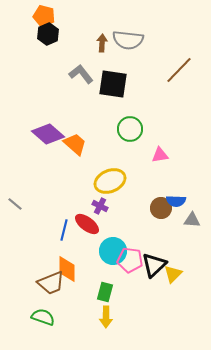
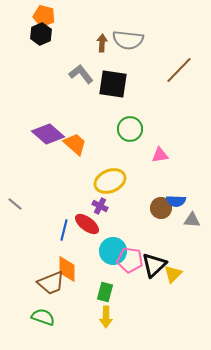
black hexagon: moved 7 px left
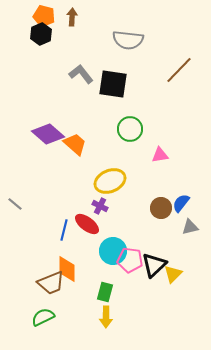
brown arrow: moved 30 px left, 26 px up
blue semicircle: moved 5 px right, 2 px down; rotated 126 degrees clockwise
gray triangle: moved 2 px left, 7 px down; rotated 18 degrees counterclockwise
green semicircle: rotated 45 degrees counterclockwise
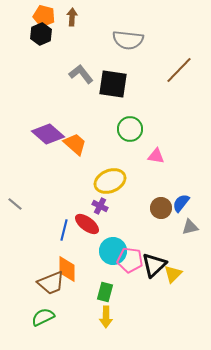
pink triangle: moved 4 px left, 1 px down; rotated 18 degrees clockwise
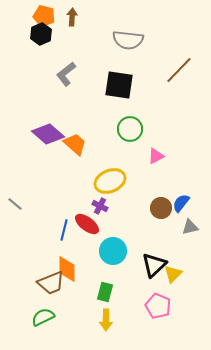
gray L-shape: moved 15 px left; rotated 90 degrees counterclockwise
black square: moved 6 px right, 1 px down
pink triangle: rotated 36 degrees counterclockwise
pink pentagon: moved 28 px right, 46 px down; rotated 15 degrees clockwise
yellow arrow: moved 3 px down
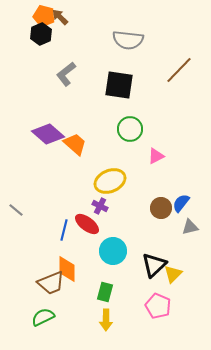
brown arrow: moved 12 px left; rotated 48 degrees counterclockwise
gray line: moved 1 px right, 6 px down
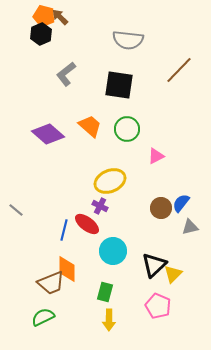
green circle: moved 3 px left
orange trapezoid: moved 15 px right, 18 px up
yellow arrow: moved 3 px right
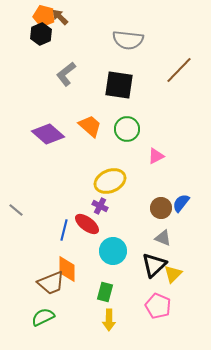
gray triangle: moved 27 px left, 11 px down; rotated 36 degrees clockwise
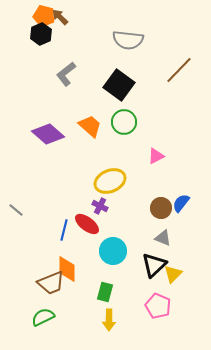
black square: rotated 28 degrees clockwise
green circle: moved 3 px left, 7 px up
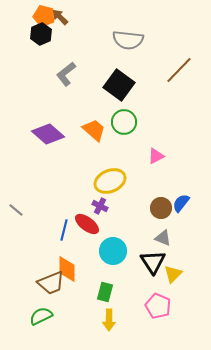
orange trapezoid: moved 4 px right, 4 px down
black triangle: moved 1 px left, 3 px up; rotated 20 degrees counterclockwise
green semicircle: moved 2 px left, 1 px up
